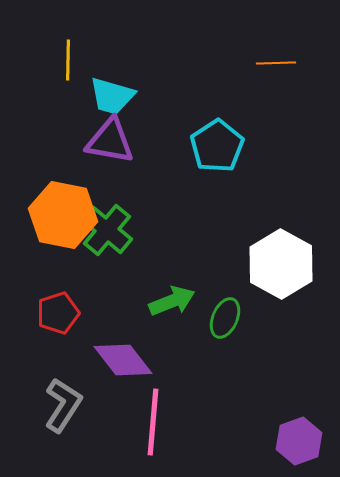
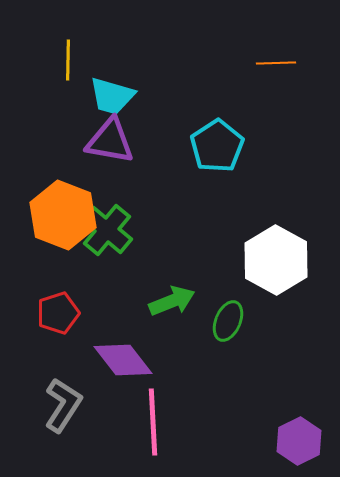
orange hexagon: rotated 10 degrees clockwise
white hexagon: moved 5 px left, 4 px up
green ellipse: moved 3 px right, 3 px down
pink line: rotated 8 degrees counterclockwise
purple hexagon: rotated 6 degrees counterclockwise
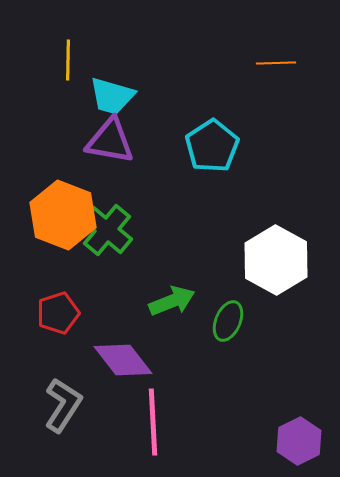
cyan pentagon: moved 5 px left
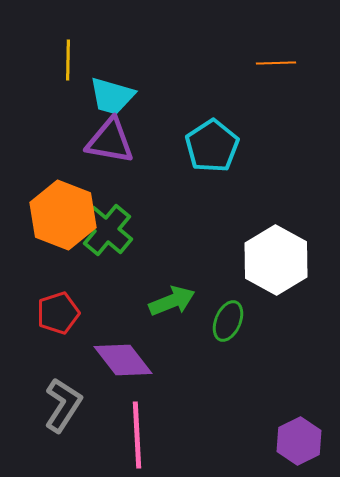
pink line: moved 16 px left, 13 px down
